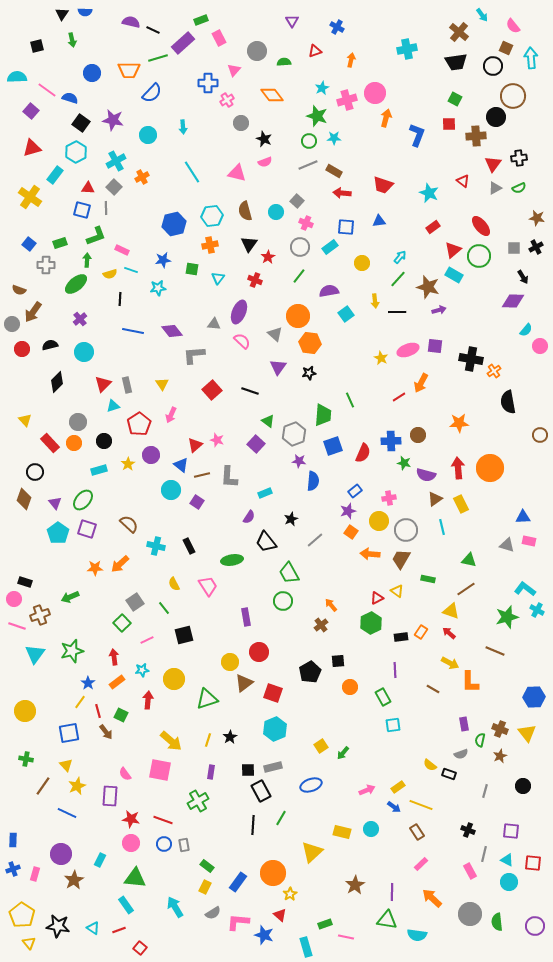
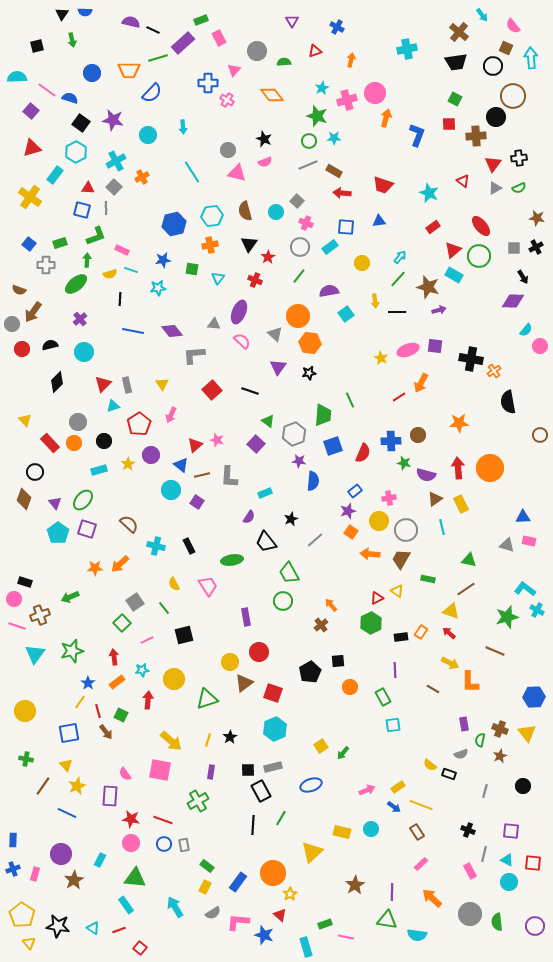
pink cross at (227, 100): rotated 24 degrees counterclockwise
gray circle at (241, 123): moved 13 px left, 27 px down
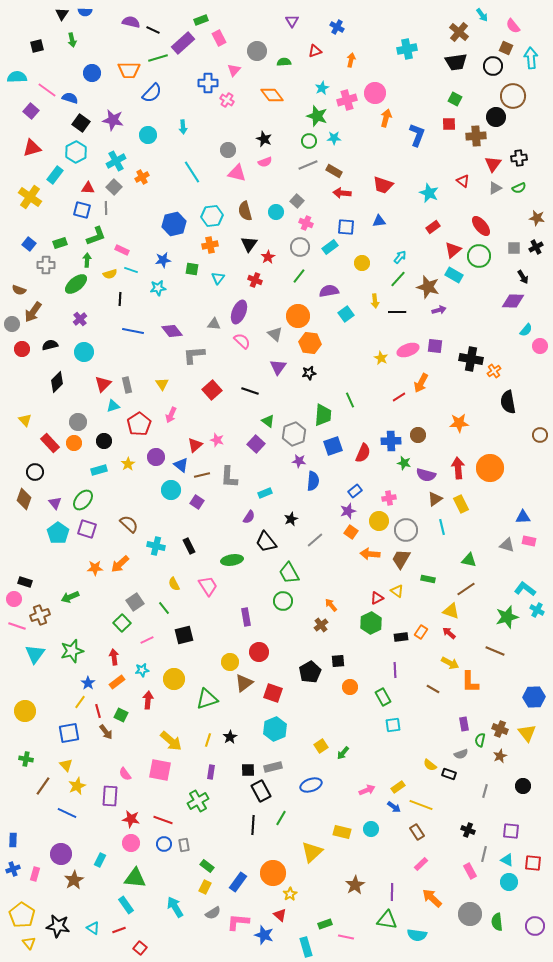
purple circle at (151, 455): moved 5 px right, 2 px down
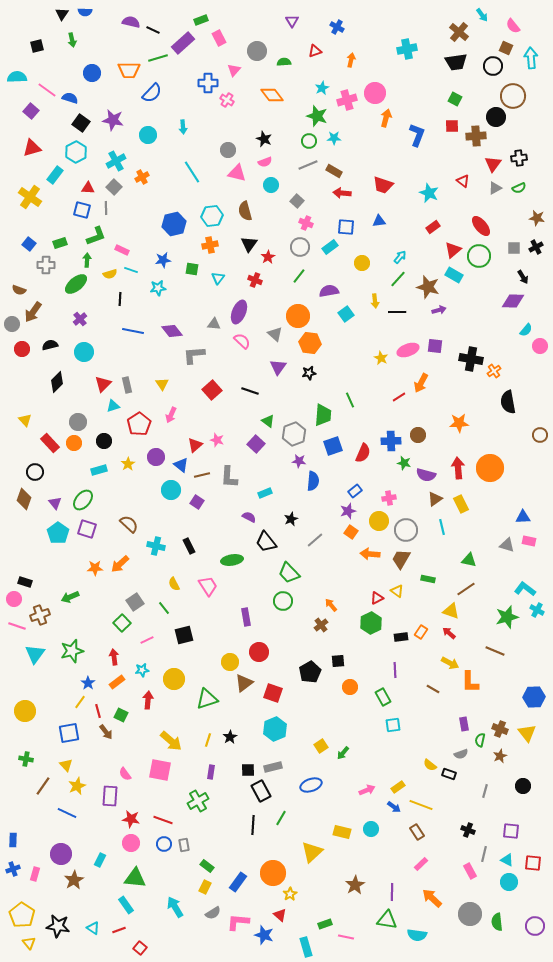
red square at (449, 124): moved 3 px right, 2 px down
cyan circle at (276, 212): moved 5 px left, 27 px up
purple semicircle at (249, 517): rotated 96 degrees counterclockwise
green trapezoid at (289, 573): rotated 15 degrees counterclockwise
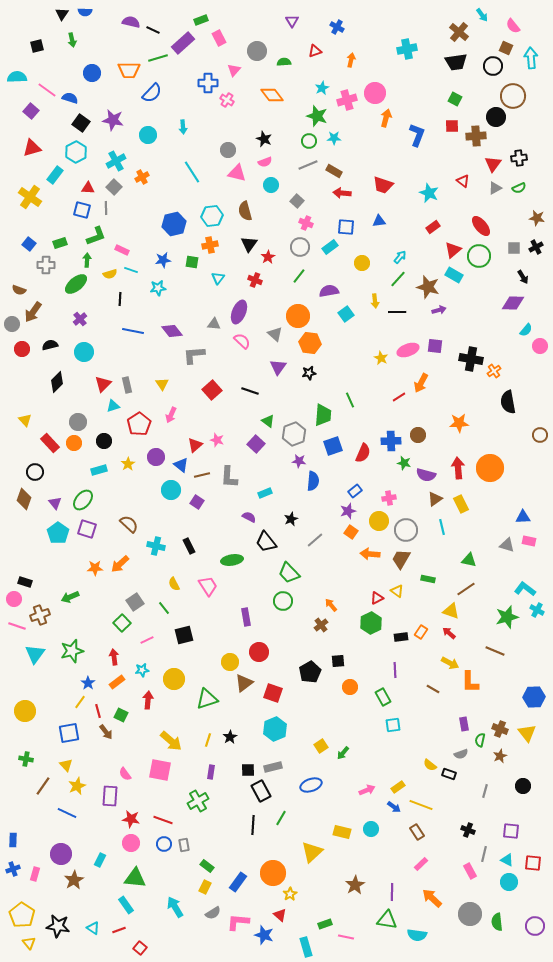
green square at (192, 269): moved 7 px up
purple diamond at (513, 301): moved 2 px down
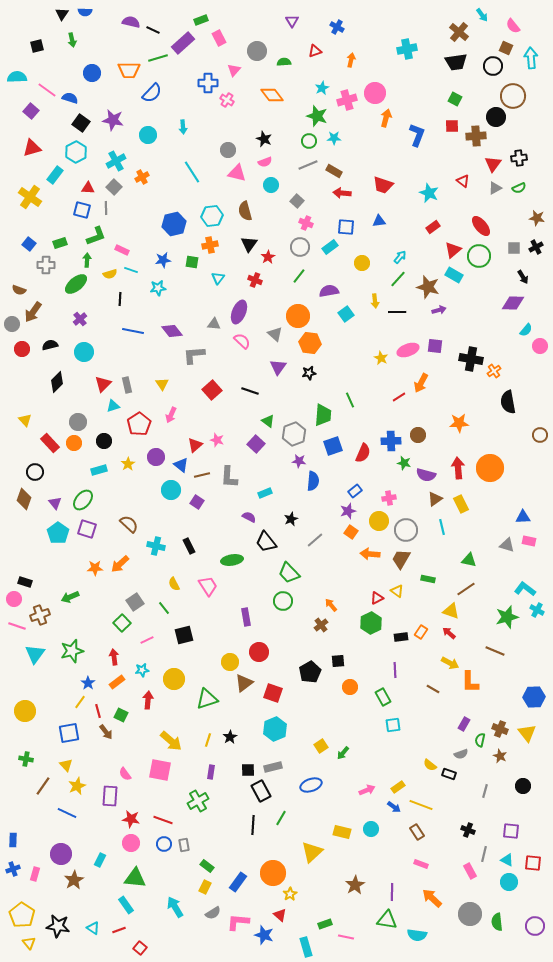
purple rectangle at (464, 724): rotated 40 degrees clockwise
brown star at (500, 756): rotated 24 degrees counterclockwise
pink rectangle at (421, 864): rotated 64 degrees clockwise
